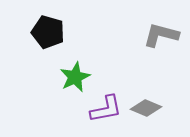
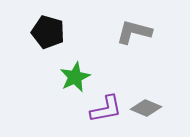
gray L-shape: moved 27 px left, 3 px up
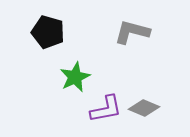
gray L-shape: moved 2 px left
gray diamond: moved 2 px left
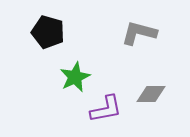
gray L-shape: moved 7 px right, 1 px down
gray diamond: moved 7 px right, 14 px up; rotated 24 degrees counterclockwise
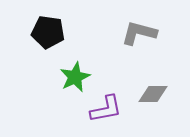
black pentagon: rotated 8 degrees counterclockwise
gray diamond: moved 2 px right
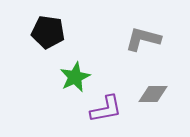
gray L-shape: moved 4 px right, 6 px down
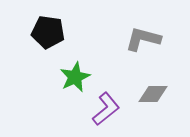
purple L-shape: rotated 28 degrees counterclockwise
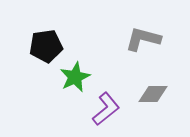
black pentagon: moved 2 px left, 14 px down; rotated 16 degrees counterclockwise
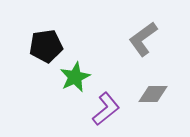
gray L-shape: rotated 51 degrees counterclockwise
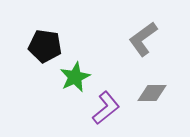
black pentagon: moved 1 px left; rotated 16 degrees clockwise
gray diamond: moved 1 px left, 1 px up
purple L-shape: moved 1 px up
